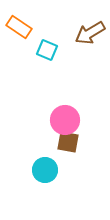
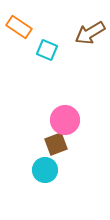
brown square: moved 12 px left, 2 px down; rotated 30 degrees counterclockwise
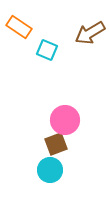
cyan circle: moved 5 px right
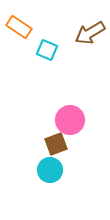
pink circle: moved 5 px right
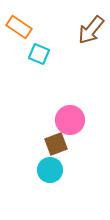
brown arrow: moved 1 px right, 3 px up; rotated 20 degrees counterclockwise
cyan square: moved 8 px left, 4 px down
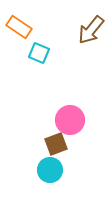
cyan square: moved 1 px up
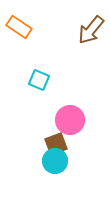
cyan square: moved 27 px down
cyan circle: moved 5 px right, 9 px up
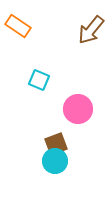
orange rectangle: moved 1 px left, 1 px up
pink circle: moved 8 px right, 11 px up
